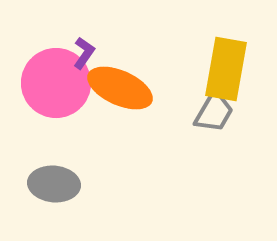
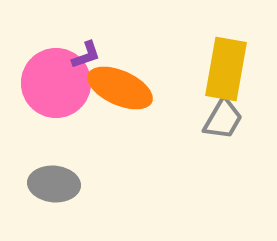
purple L-shape: moved 2 px right, 2 px down; rotated 36 degrees clockwise
gray trapezoid: moved 9 px right, 7 px down
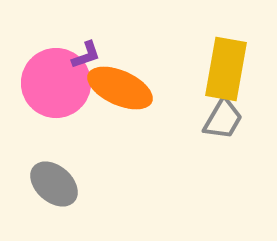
gray ellipse: rotated 36 degrees clockwise
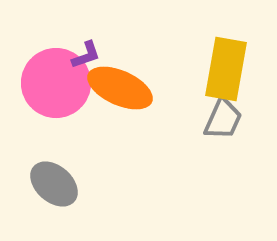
gray trapezoid: rotated 6 degrees counterclockwise
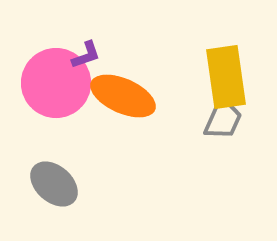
yellow rectangle: moved 8 px down; rotated 18 degrees counterclockwise
orange ellipse: moved 3 px right, 8 px down
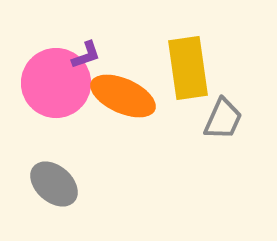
yellow rectangle: moved 38 px left, 9 px up
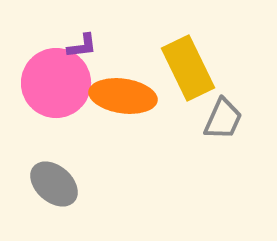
purple L-shape: moved 4 px left, 9 px up; rotated 12 degrees clockwise
yellow rectangle: rotated 18 degrees counterclockwise
orange ellipse: rotated 16 degrees counterclockwise
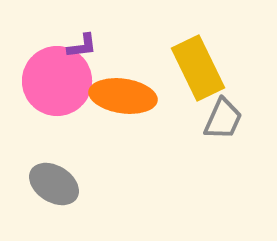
yellow rectangle: moved 10 px right
pink circle: moved 1 px right, 2 px up
gray ellipse: rotated 9 degrees counterclockwise
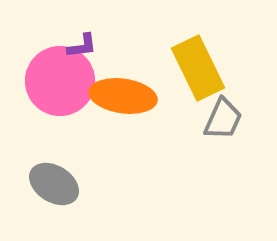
pink circle: moved 3 px right
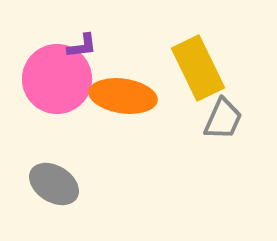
pink circle: moved 3 px left, 2 px up
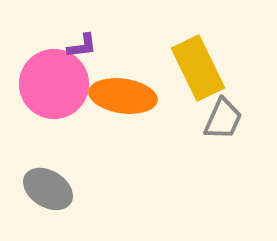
pink circle: moved 3 px left, 5 px down
gray ellipse: moved 6 px left, 5 px down
